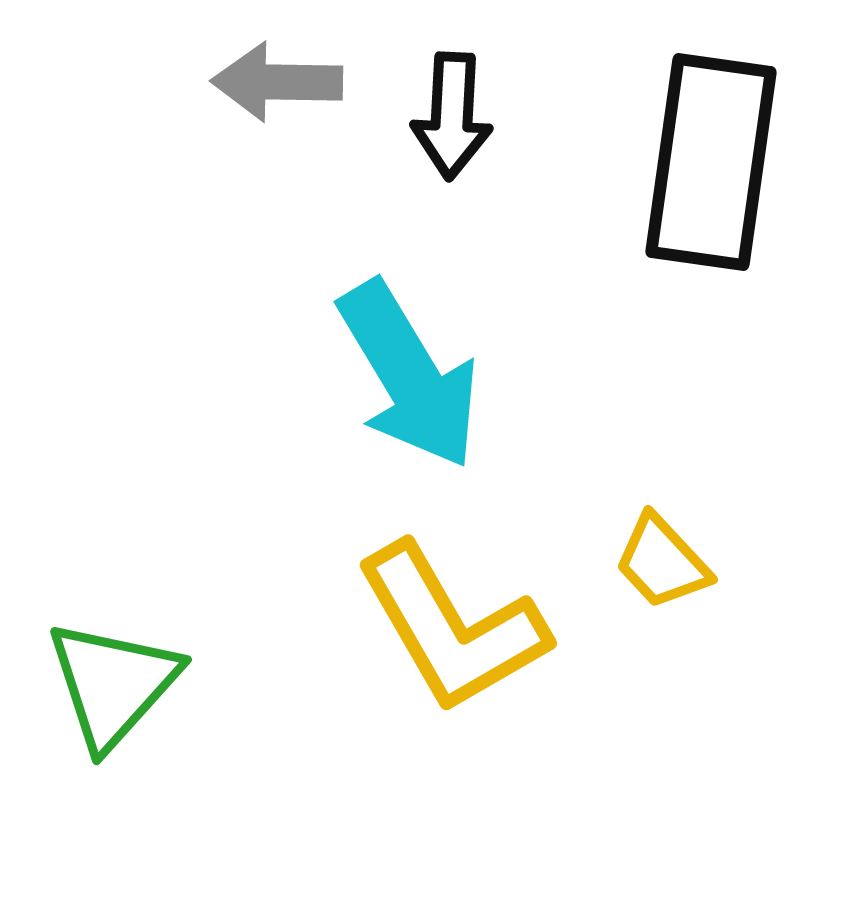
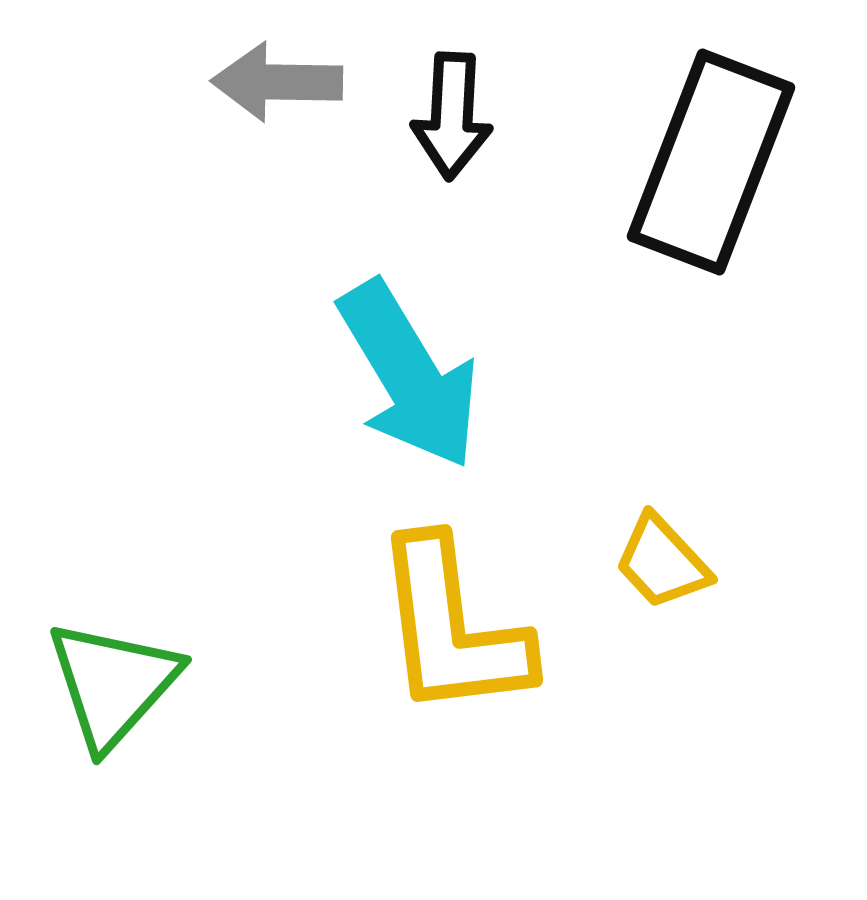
black rectangle: rotated 13 degrees clockwise
yellow L-shape: rotated 23 degrees clockwise
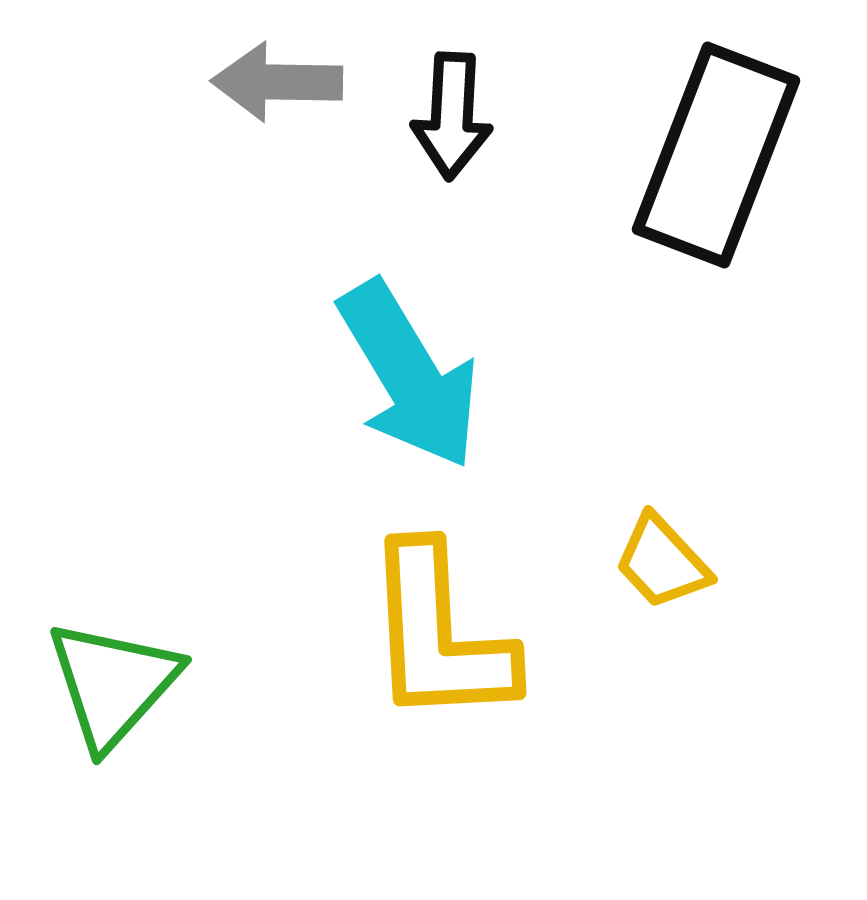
black rectangle: moved 5 px right, 7 px up
yellow L-shape: moved 13 px left, 7 px down; rotated 4 degrees clockwise
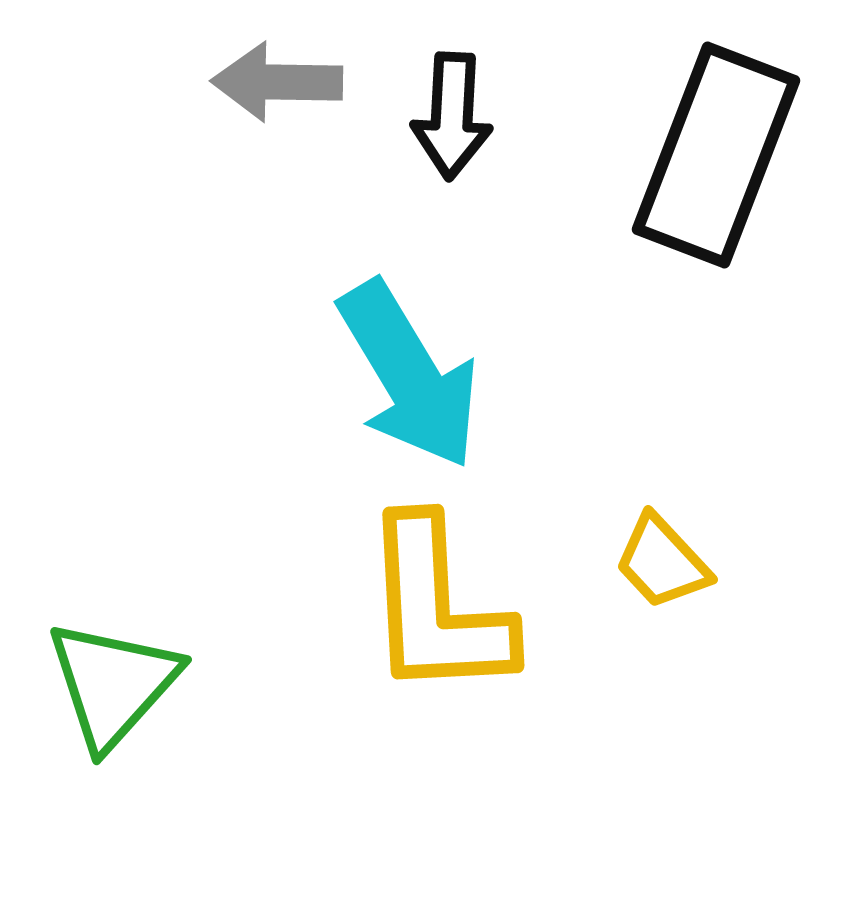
yellow L-shape: moved 2 px left, 27 px up
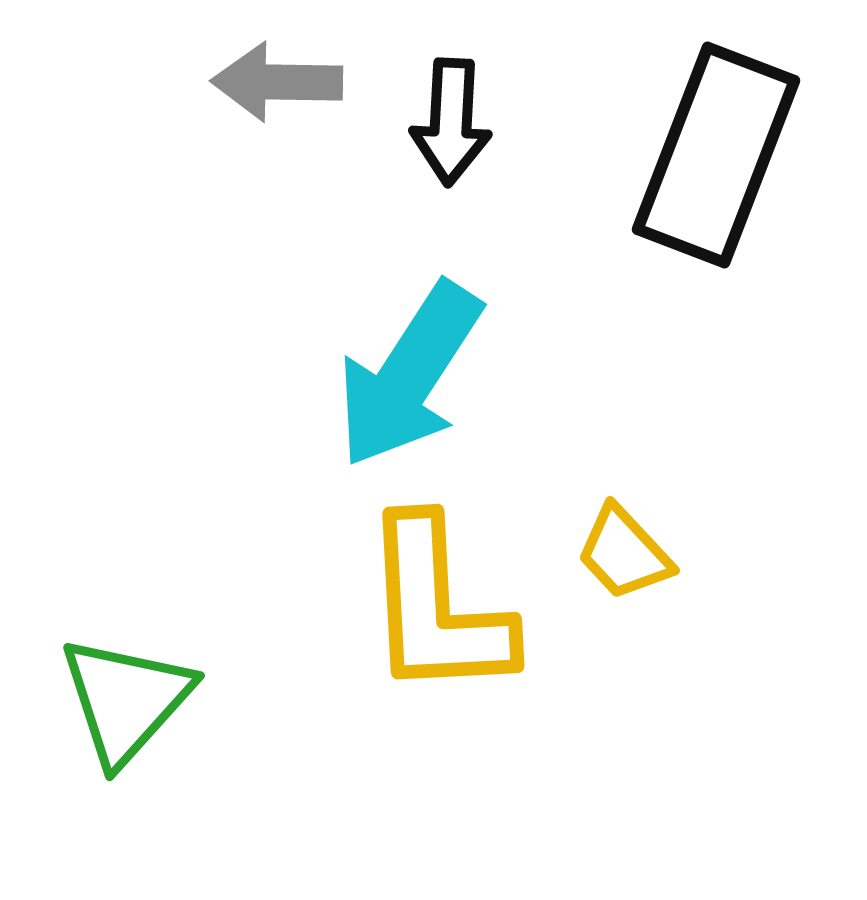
black arrow: moved 1 px left, 6 px down
cyan arrow: rotated 64 degrees clockwise
yellow trapezoid: moved 38 px left, 9 px up
green triangle: moved 13 px right, 16 px down
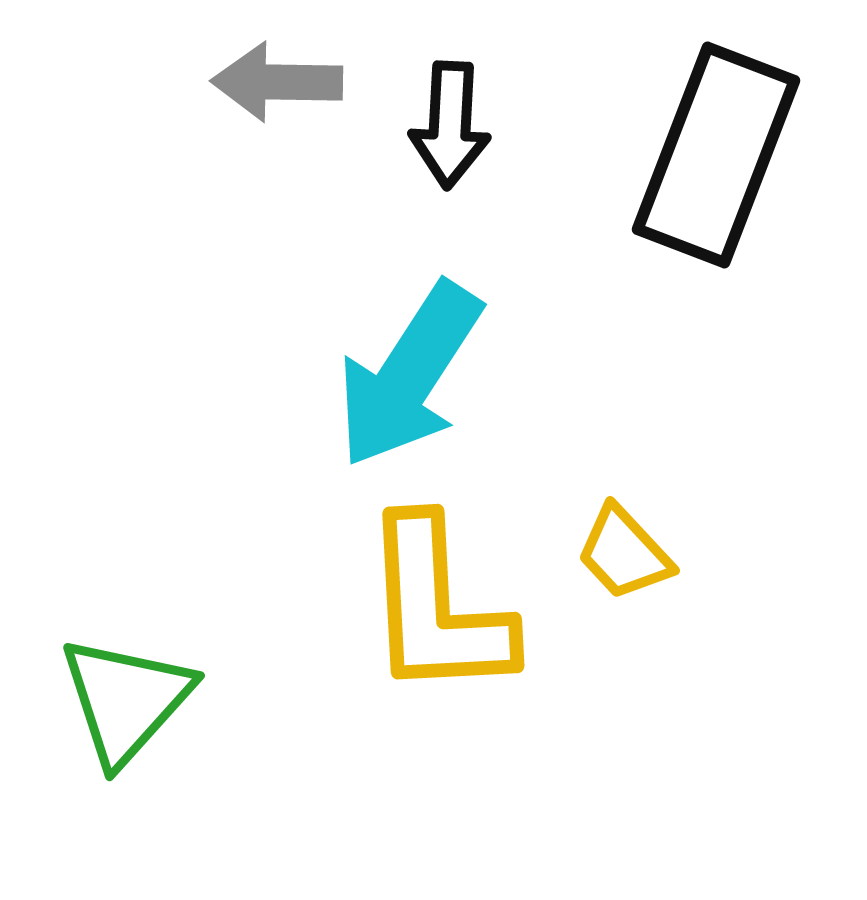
black arrow: moved 1 px left, 3 px down
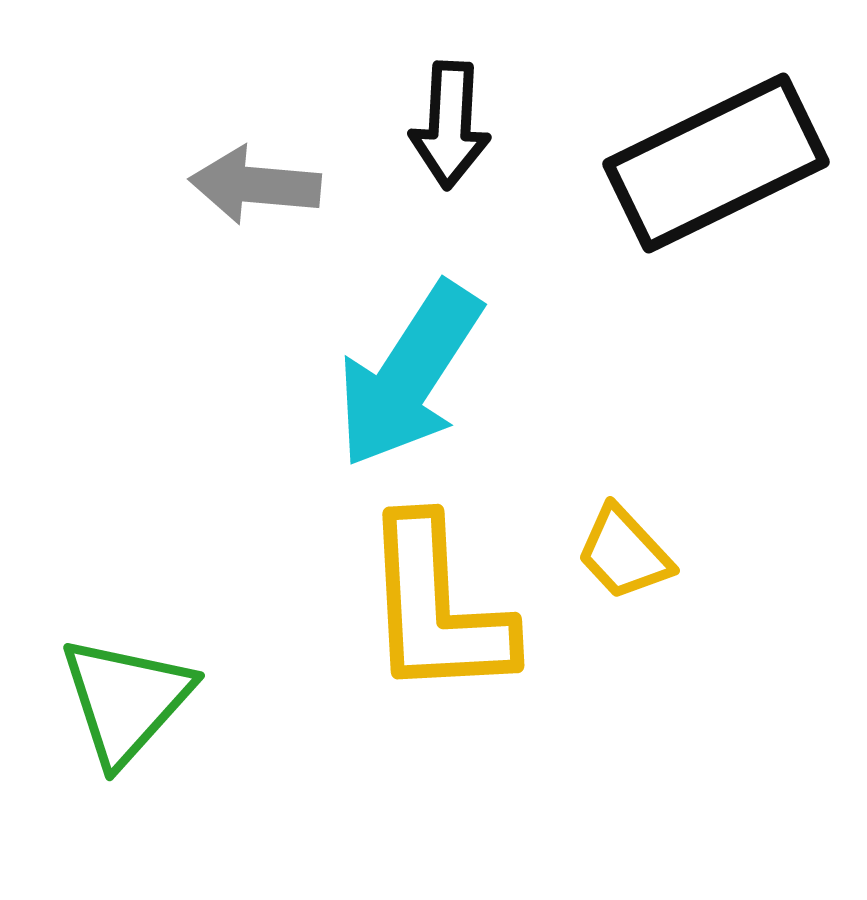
gray arrow: moved 22 px left, 103 px down; rotated 4 degrees clockwise
black rectangle: moved 8 px down; rotated 43 degrees clockwise
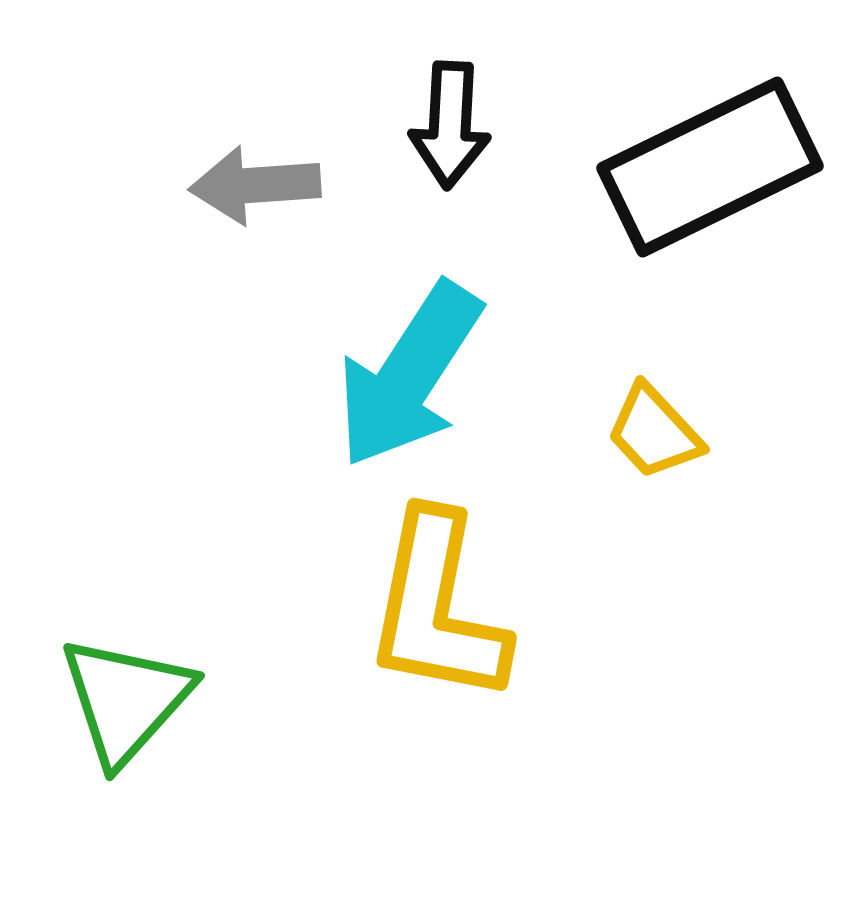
black rectangle: moved 6 px left, 4 px down
gray arrow: rotated 9 degrees counterclockwise
yellow trapezoid: moved 30 px right, 121 px up
yellow L-shape: rotated 14 degrees clockwise
